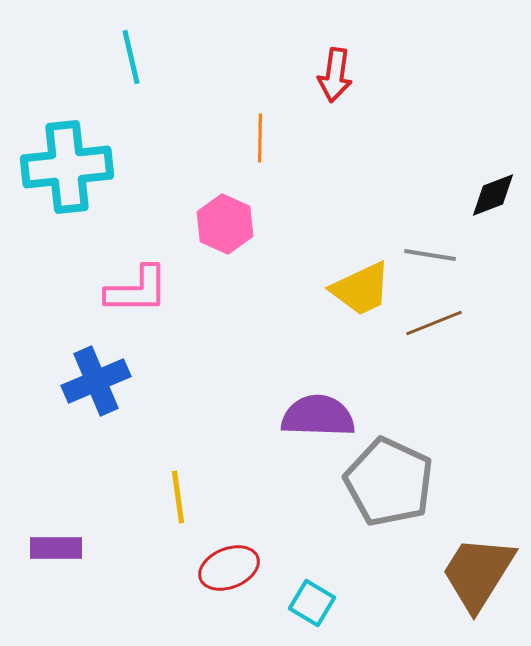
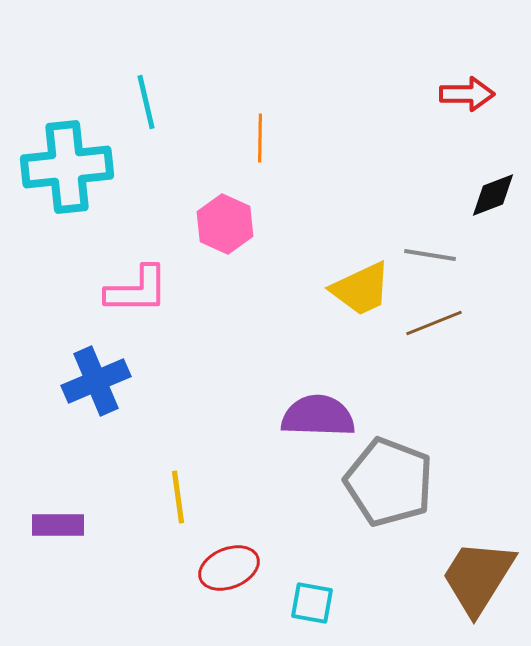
cyan line: moved 15 px right, 45 px down
red arrow: moved 132 px right, 19 px down; rotated 98 degrees counterclockwise
gray pentagon: rotated 4 degrees counterclockwise
purple rectangle: moved 2 px right, 23 px up
brown trapezoid: moved 4 px down
cyan square: rotated 21 degrees counterclockwise
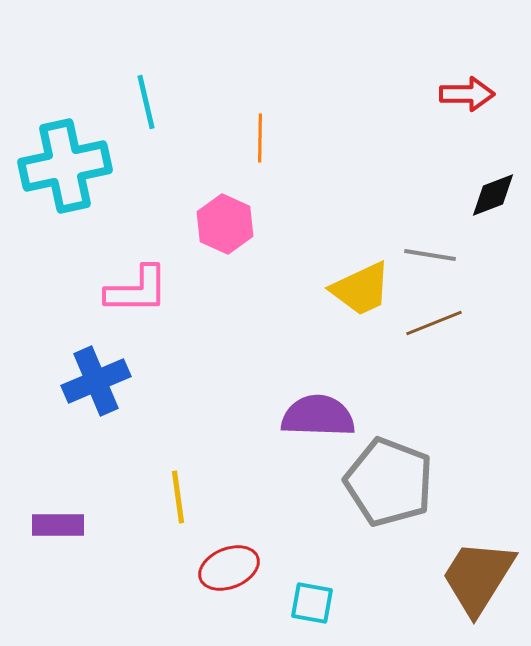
cyan cross: moved 2 px left, 1 px up; rotated 6 degrees counterclockwise
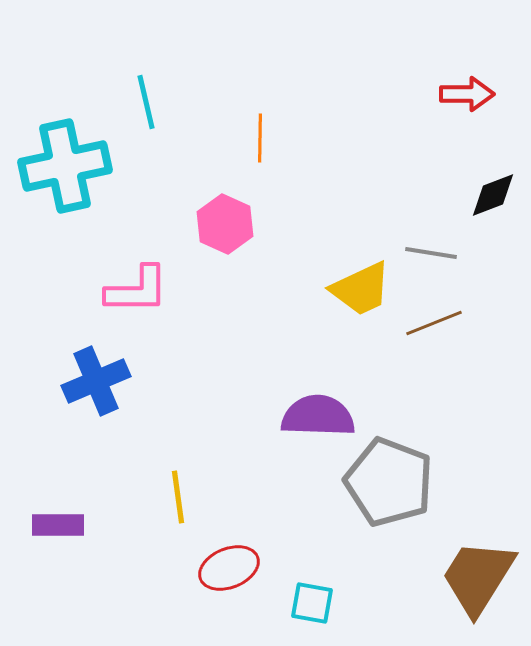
gray line: moved 1 px right, 2 px up
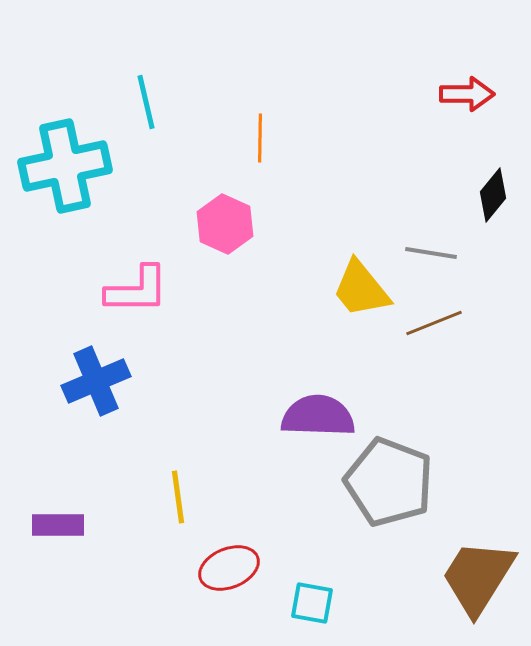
black diamond: rotated 30 degrees counterclockwise
yellow trapezoid: rotated 76 degrees clockwise
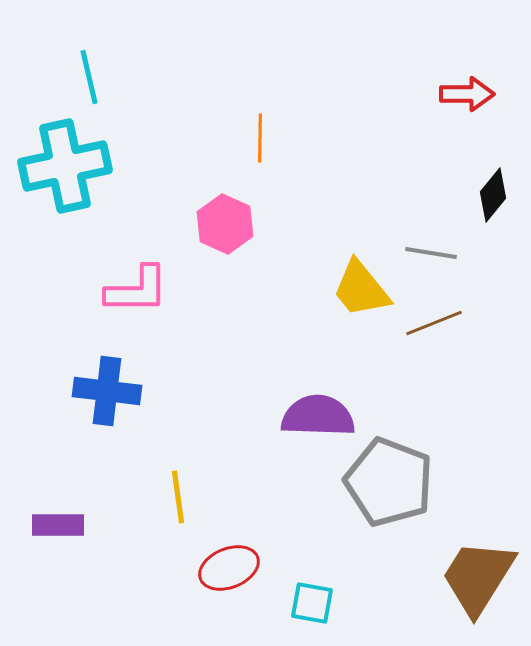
cyan line: moved 57 px left, 25 px up
blue cross: moved 11 px right, 10 px down; rotated 30 degrees clockwise
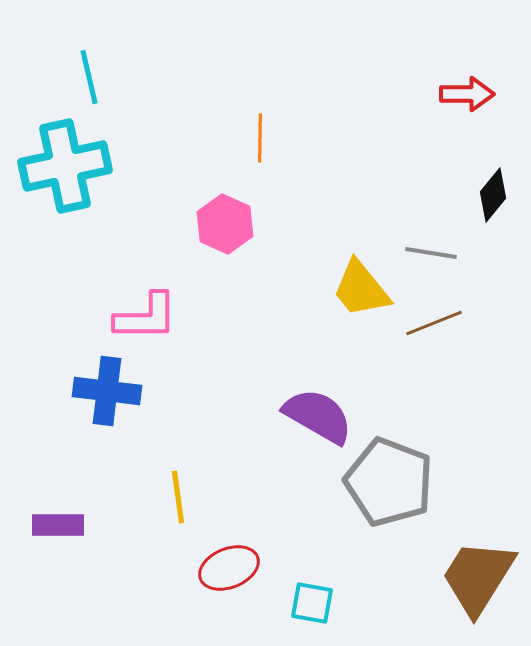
pink L-shape: moved 9 px right, 27 px down
purple semicircle: rotated 28 degrees clockwise
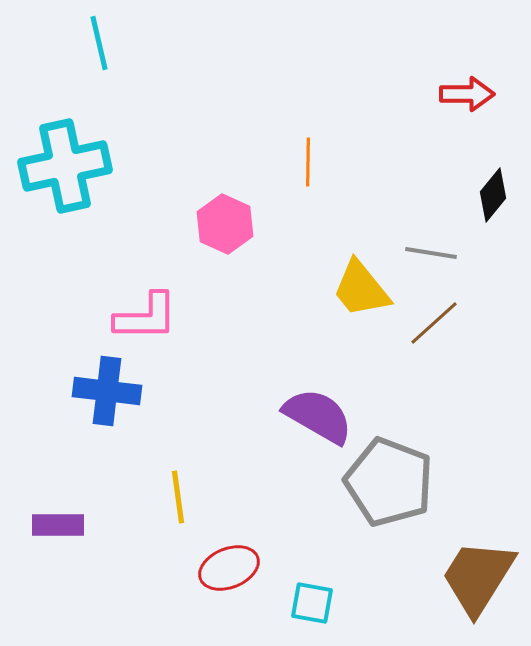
cyan line: moved 10 px right, 34 px up
orange line: moved 48 px right, 24 px down
brown line: rotated 20 degrees counterclockwise
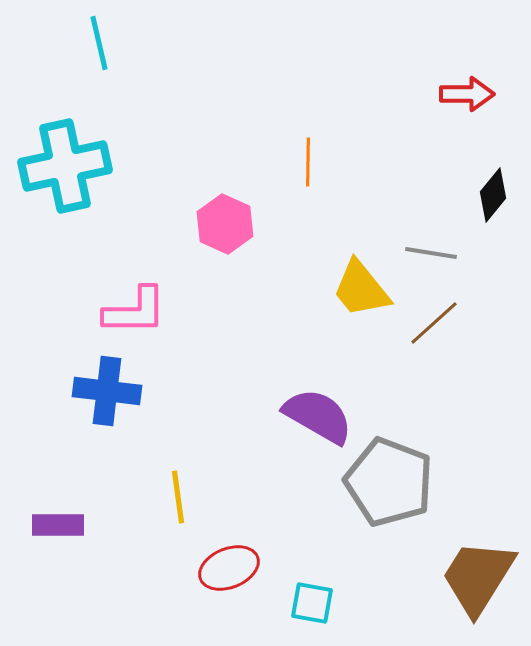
pink L-shape: moved 11 px left, 6 px up
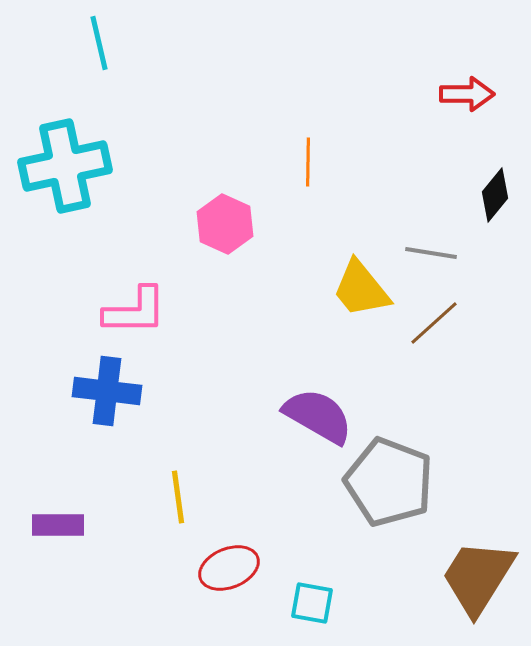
black diamond: moved 2 px right
